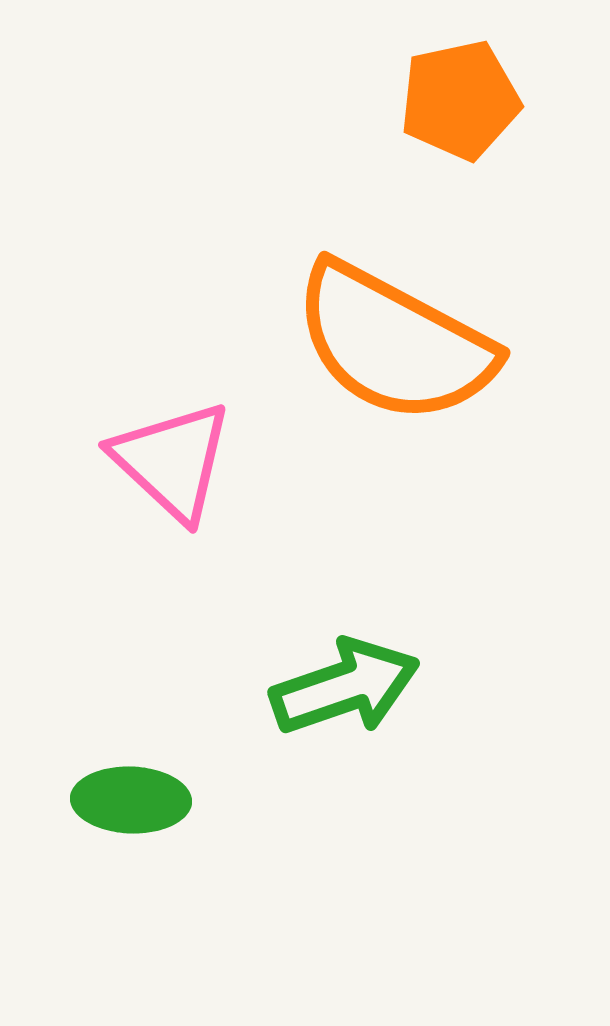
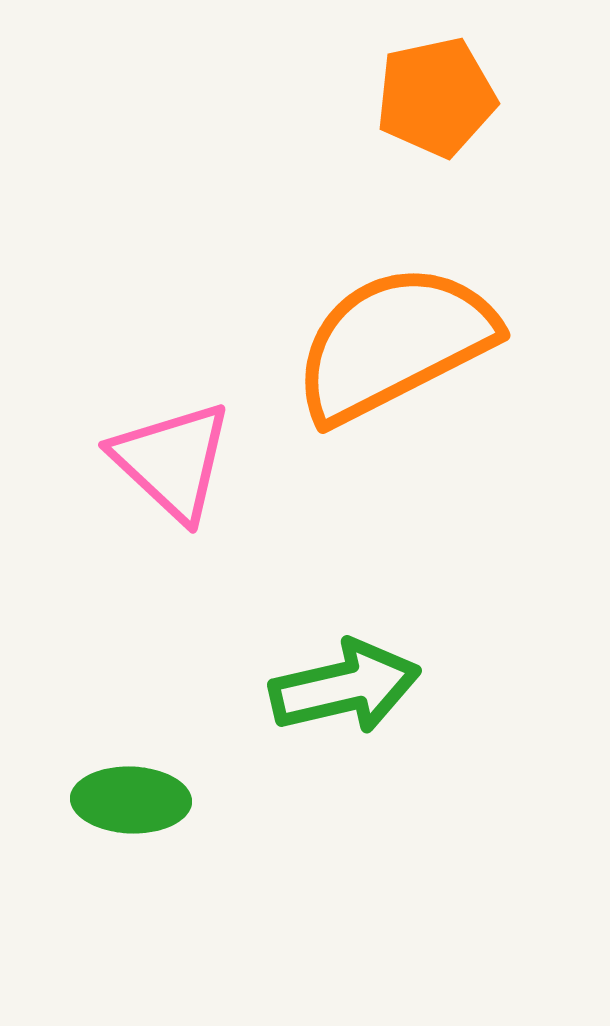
orange pentagon: moved 24 px left, 3 px up
orange semicircle: rotated 125 degrees clockwise
green arrow: rotated 6 degrees clockwise
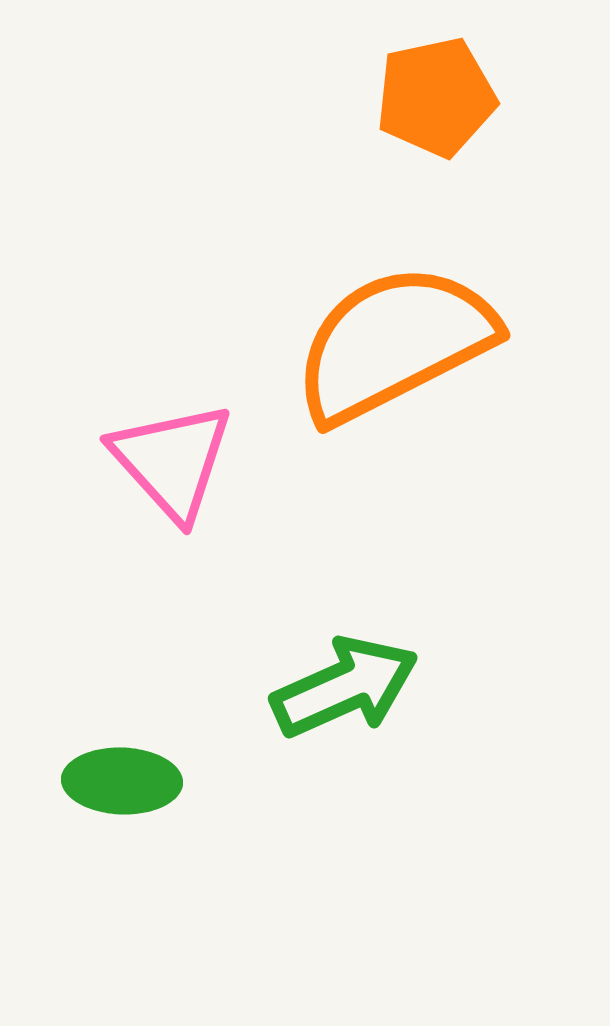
pink triangle: rotated 5 degrees clockwise
green arrow: rotated 11 degrees counterclockwise
green ellipse: moved 9 px left, 19 px up
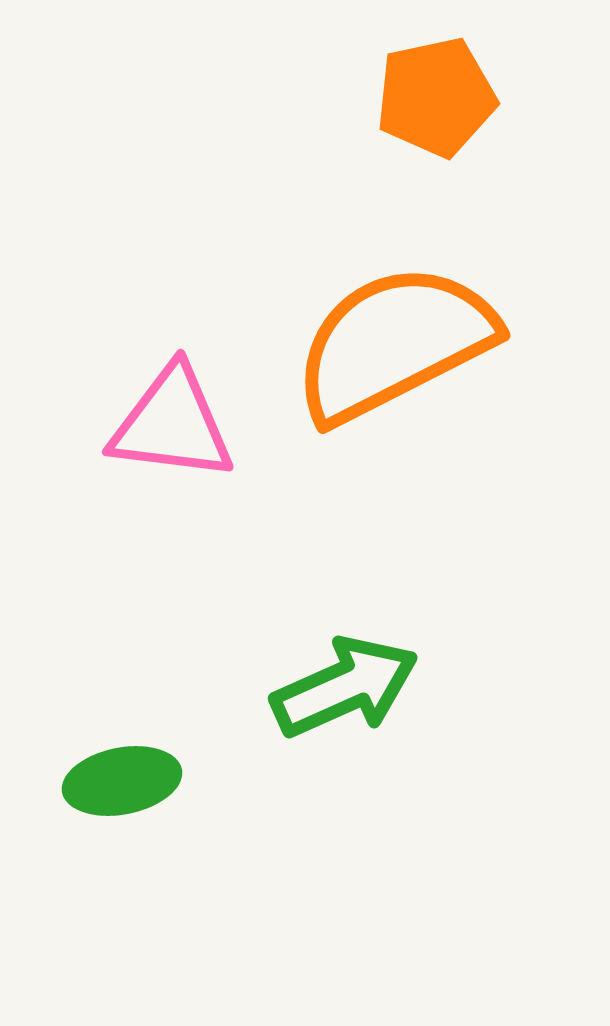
pink triangle: moved 37 px up; rotated 41 degrees counterclockwise
green ellipse: rotated 13 degrees counterclockwise
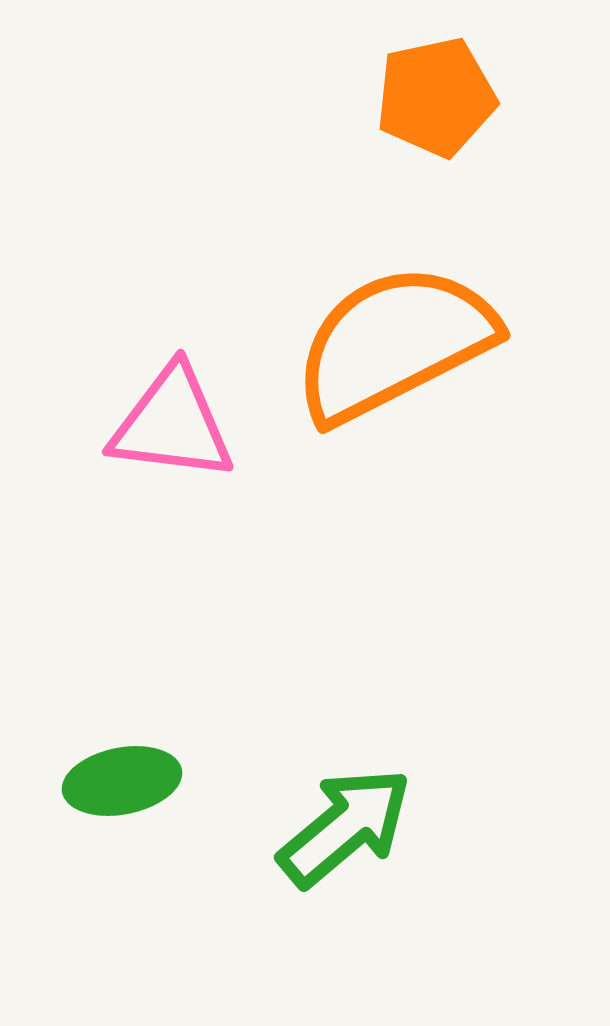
green arrow: moved 140 px down; rotated 16 degrees counterclockwise
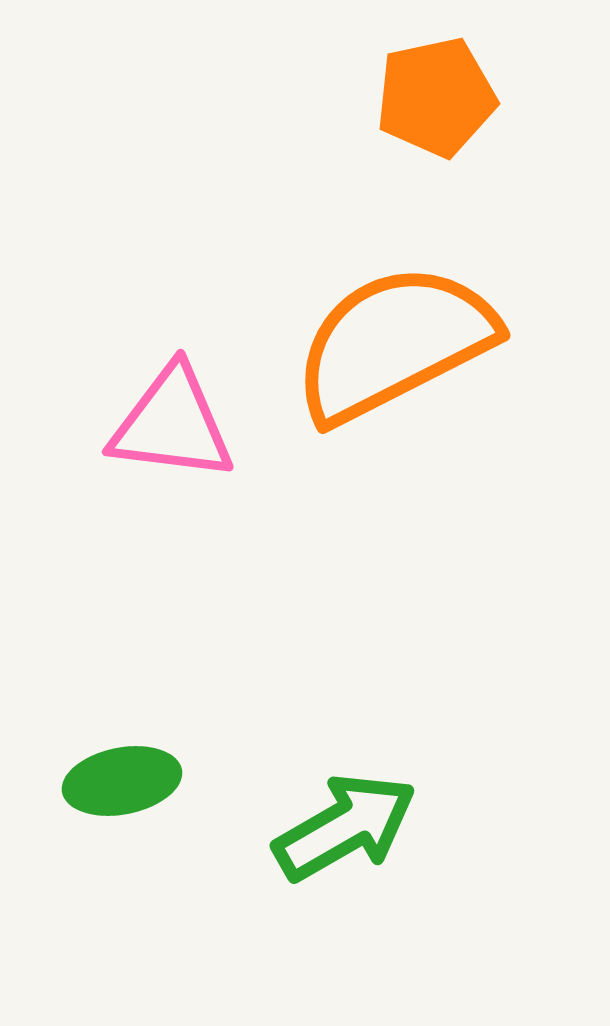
green arrow: rotated 10 degrees clockwise
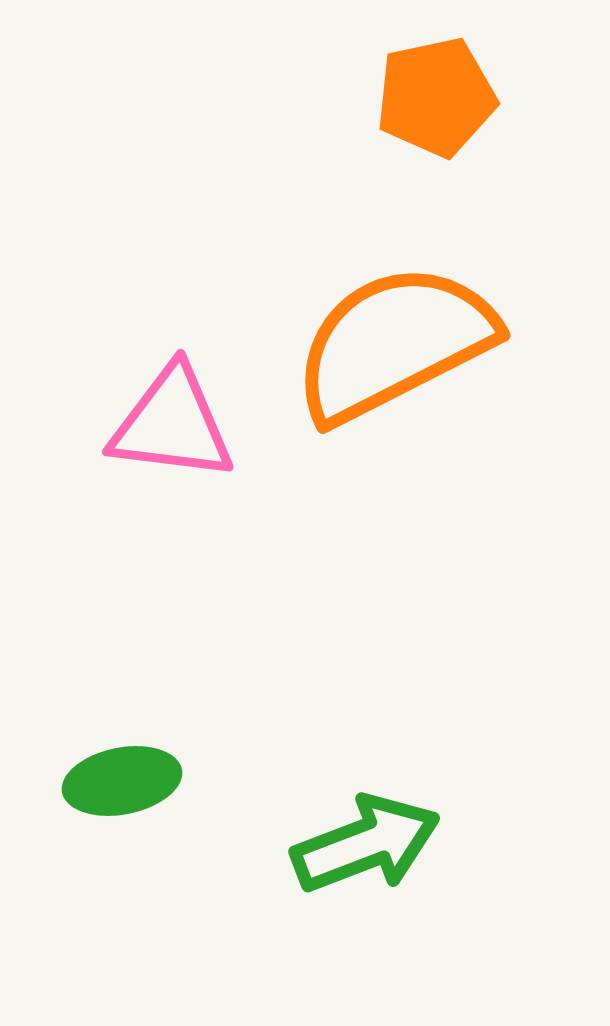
green arrow: moved 21 px right, 17 px down; rotated 9 degrees clockwise
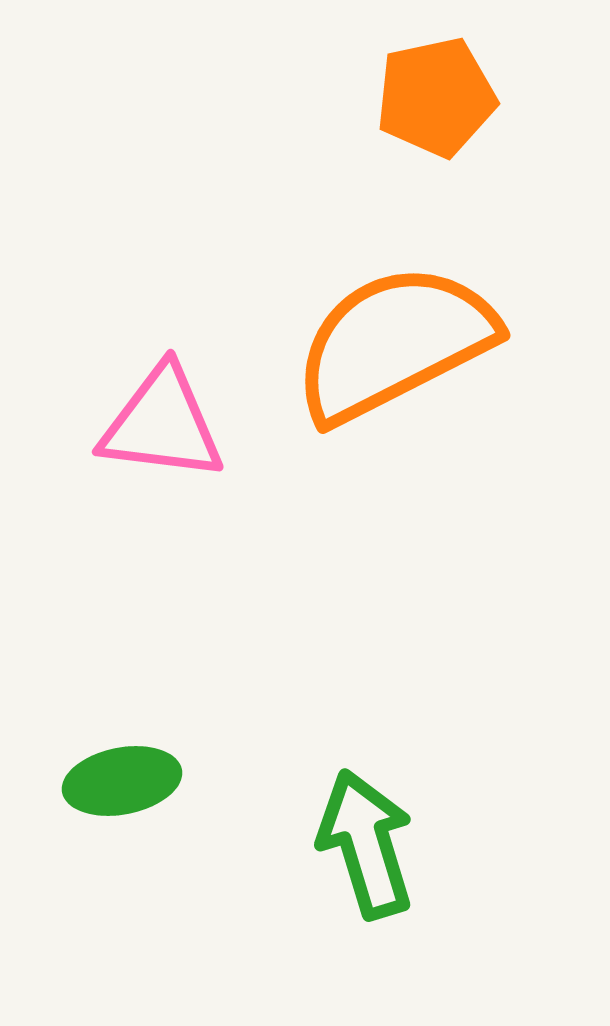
pink triangle: moved 10 px left
green arrow: rotated 86 degrees counterclockwise
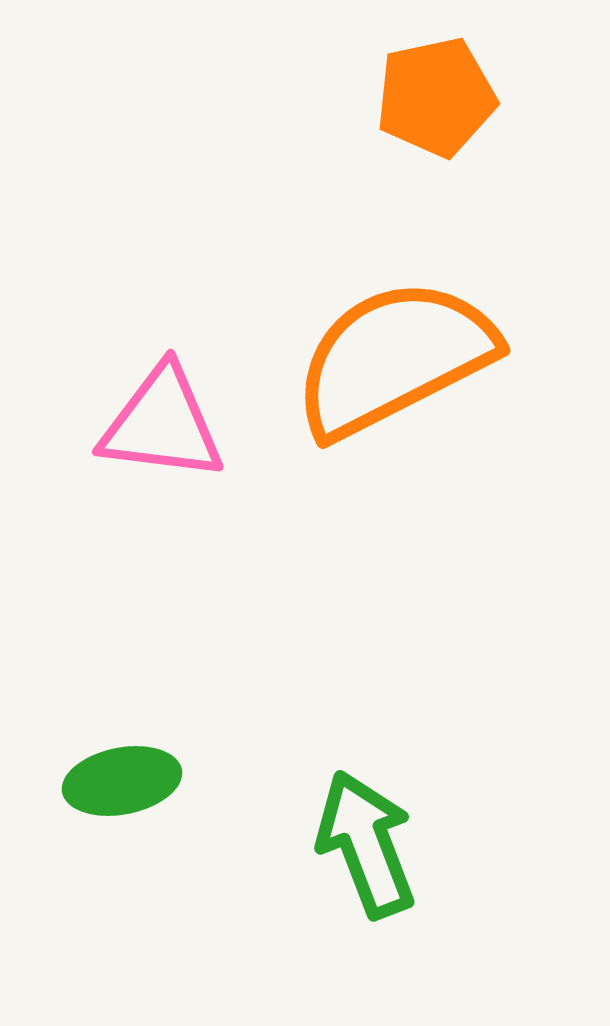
orange semicircle: moved 15 px down
green arrow: rotated 4 degrees counterclockwise
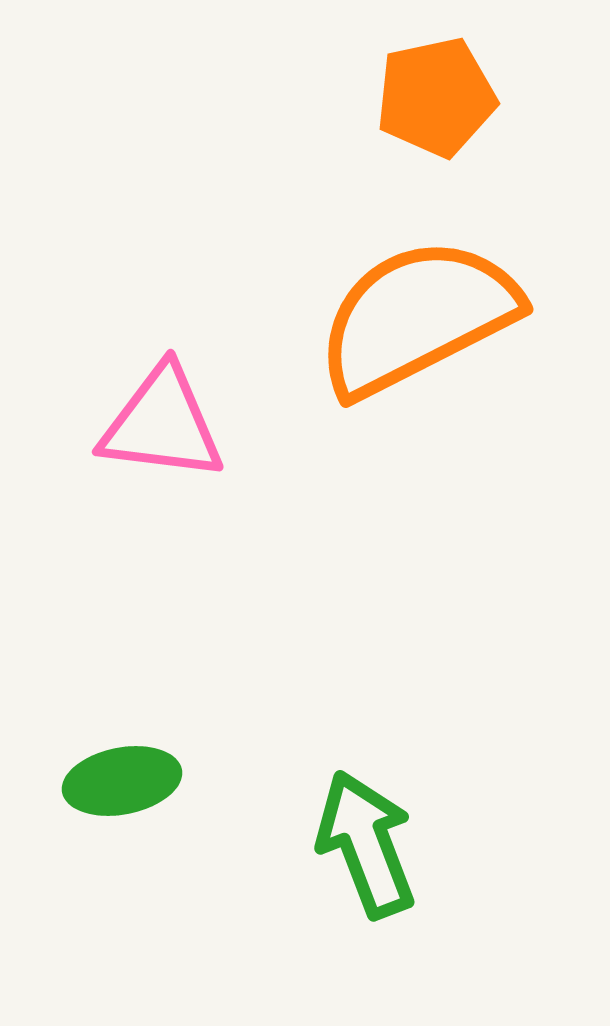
orange semicircle: moved 23 px right, 41 px up
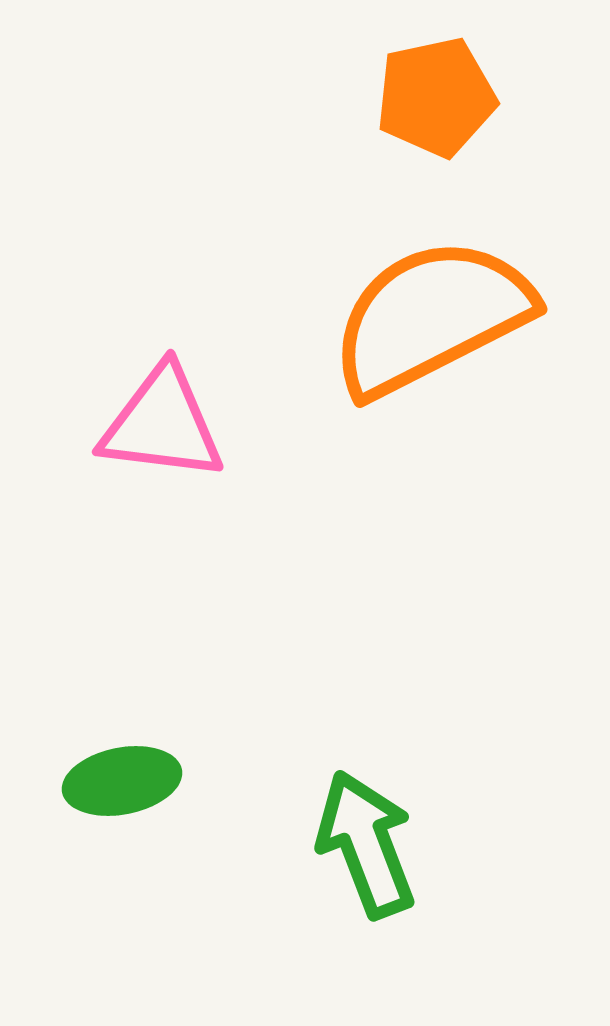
orange semicircle: moved 14 px right
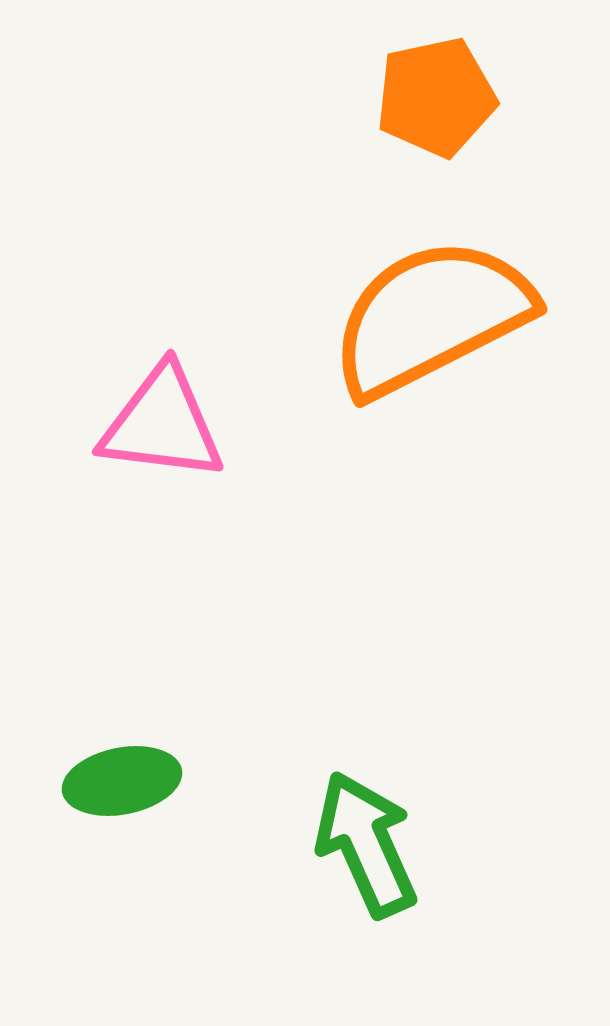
green arrow: rotated 3 degrees counterclockwise
